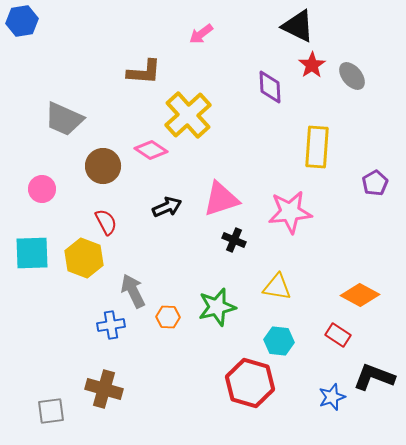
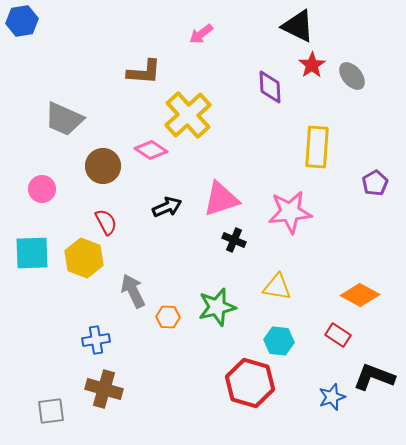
blue cross: moved 15 px left, 15 px down
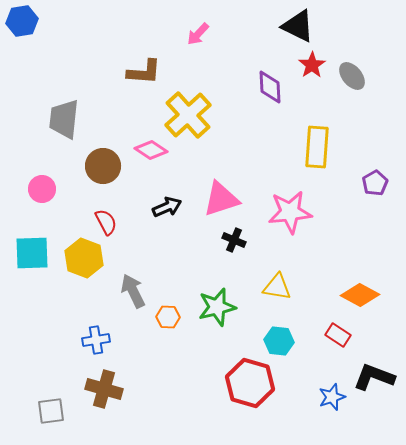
pink arrow: moved 3 px left; rotated 10 degrees counterclockwise
gray trapezoid: rotated 72 degrees clockwise
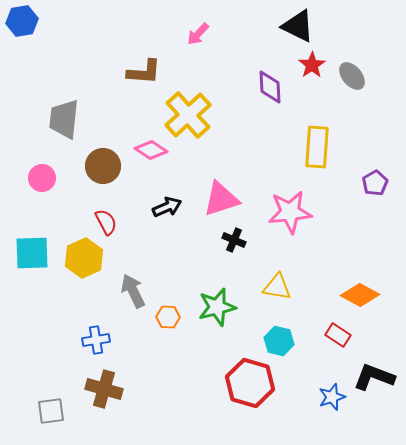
pink circle: moved 11 px up
yellow hexagon: rotated 15 degrees clockwise
cyan hexagon: rotated 8 degrees clockwise
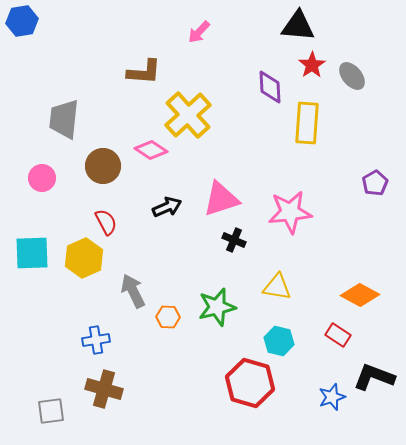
black triangle: rotated 21 degrees counterclockwise
pink arrow: moved 1 px right, 2 px up
yellow rectangle: moved 10 px left, 24 px up
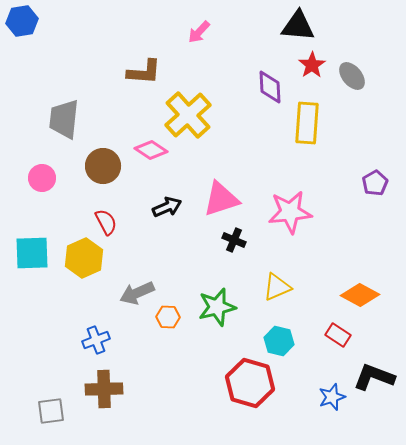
yellow triangle: rotated 32 degrees counterclockwise
gray arrow: moved 4 px right, 2 px down; rotated 88 degrees counterclockwise
blue cross: rotated 12 degrees counterclockwise
brown cross: rotated 18 degrees counterclockwise
